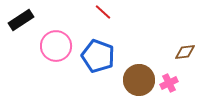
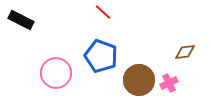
black rectangle: rotated 60 degrees clockwise
pink circle: moved 27 px down
blue pentagon: moved 3 px right
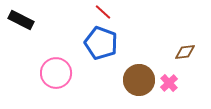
blue pentagon: moved 13 px up
pink cross: rotated 18 degrees counterclockwise
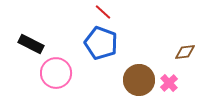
black rectangle: moved 10 px right, 24 px down
